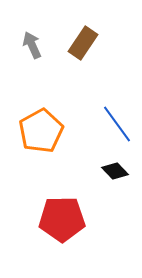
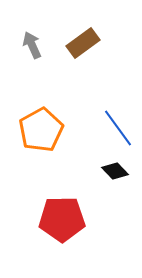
brown rectangle: rotated 20 degrees clockwise
blue line: moved 1 px right, 4 px down
orange pentagon: moved 1 px up
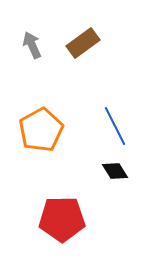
blue line: moved 3 px left, 2 px up; rotated 9 degrees clockwise
black diamond: rotated 12 degrees clockwise
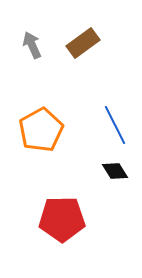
blue line: moved 1 px up
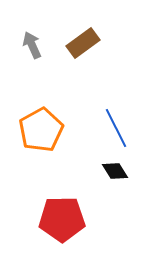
blue line: moved 1 px right, 3 px down
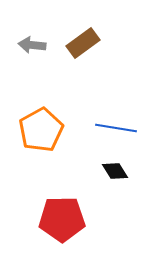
gray arrow: rotated 60 degrees counterclockwise
blue line: rotated 54 degrees counterclockwise
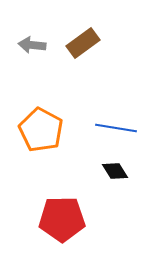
orange pentagon: rotated 15 degrees counterclockwise
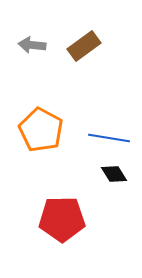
brown rectangle: moved 1 px right, 3 px down
blue line: moved 7 px left, 10 px down
black diamond: moved 1 px left, 3 px down
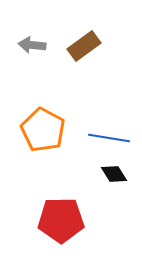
orange pentagon: moved 2 px right
red pentagon: moved 1 px left, 1 px down
